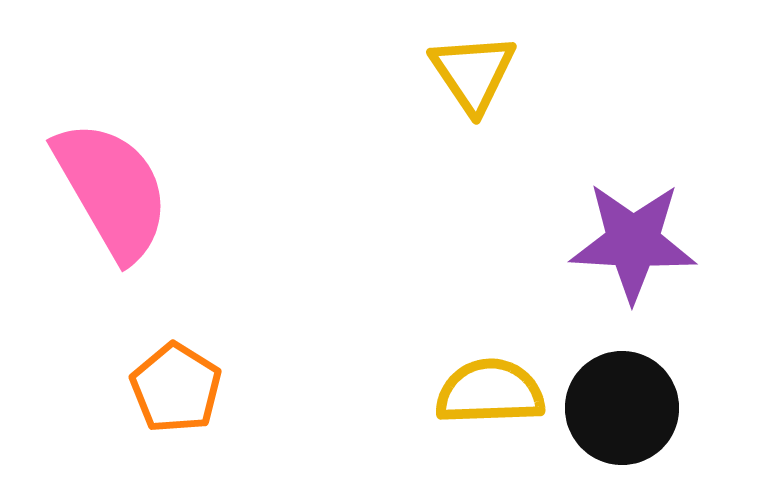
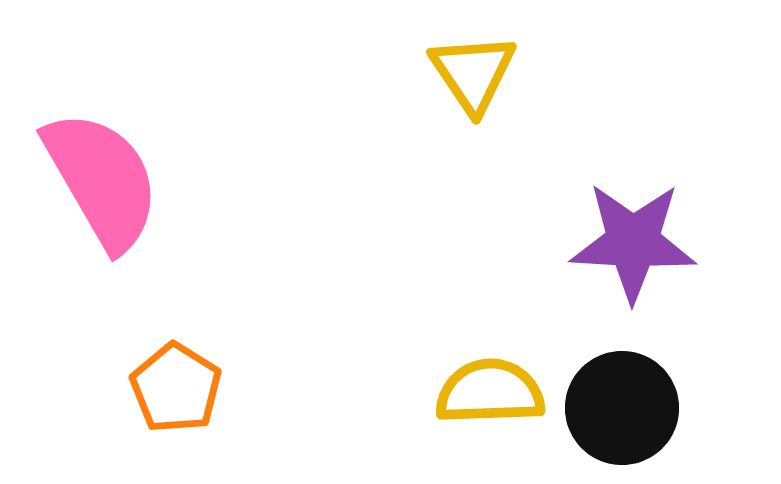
pink semicircle: moved 10 px left, 10 px up
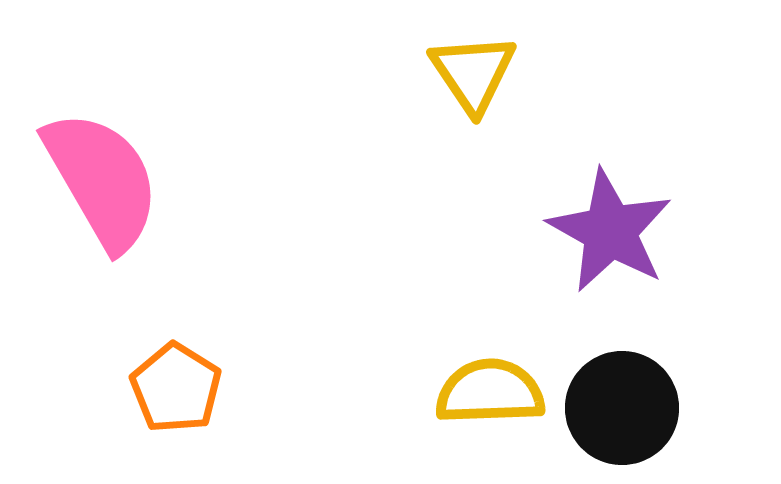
purple star: moved 23 px left, 11 px up; rotated 26 degrees clockwise
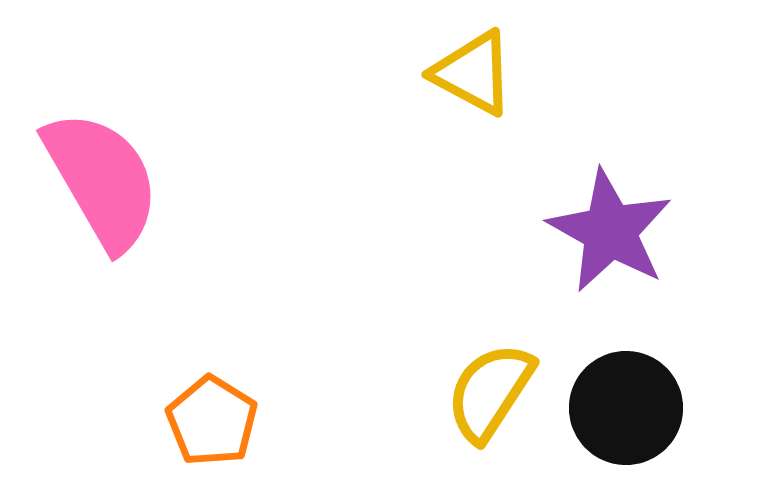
yellow triangle: rotated 28 degrees counterclockwise
orange pentagon: moved 36 px right, 33 px down
yellow semicircle: rotated 55 degrees counterclockwise
black circle: moved 4 px right
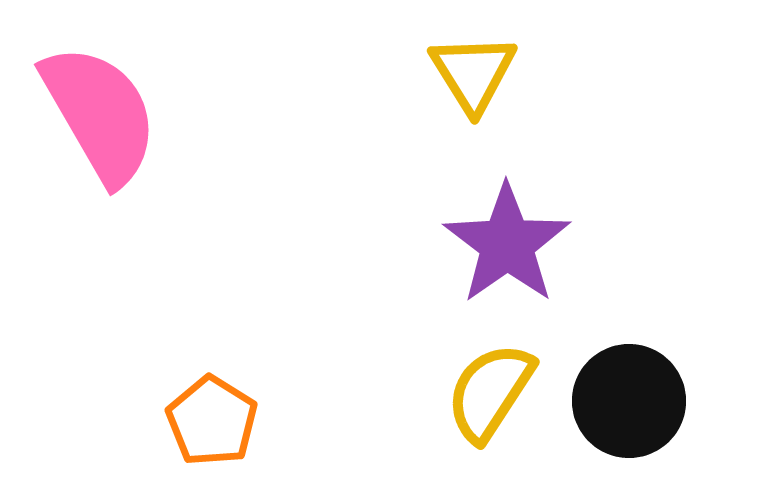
yellow triangle: rotated 30 degrees clockwise
pink semicircle: moved 2 px left, 66 px up
purple star: moved 103 px left, 13 px down; rotated 8 degrees clockwise
black circle: moved 3 px right, 7 px up
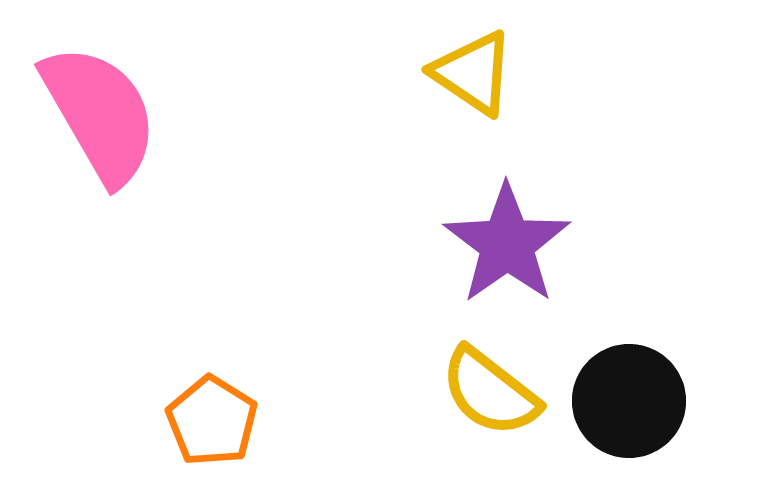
yellow triangle: rotated 24 degrees counterclockwise
yellow semicircle: rotated 85 degrees counterclockwise
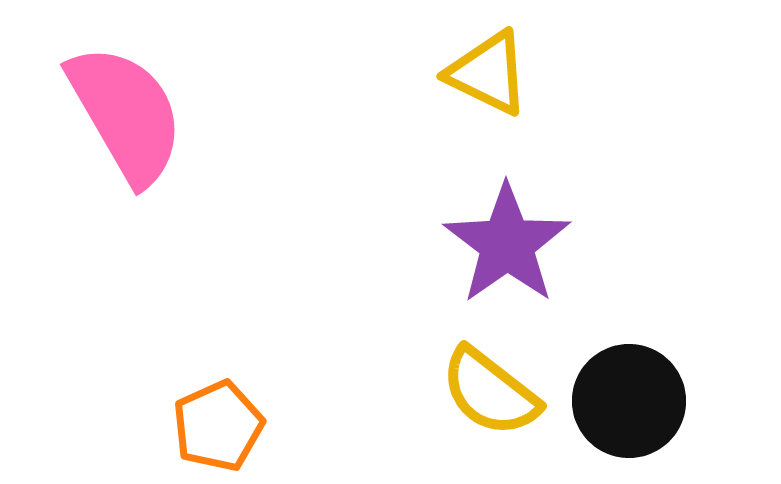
yellow triangle: moved 15 px right; rotated 8 degrees counterclockwise
pink semicircle: moved 26 px right
orange pentagon: moved 6 px right, 5 px down; rotated 16 degrees clockwise
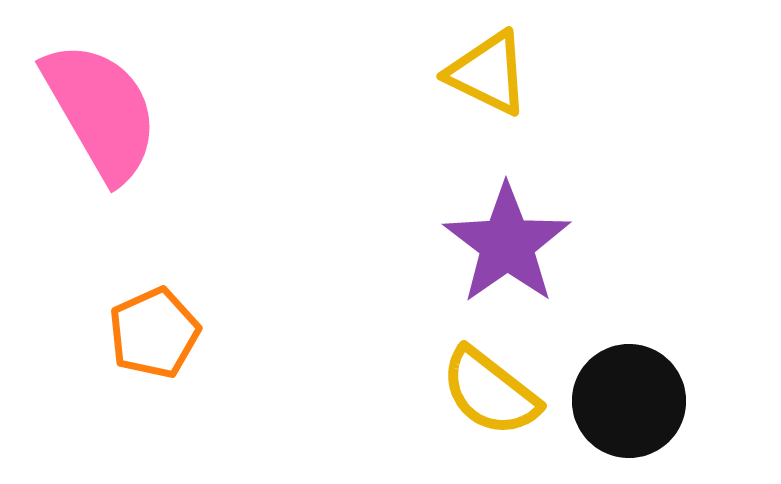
pink semicircle: moved 25 px left, 3 px up
orange pentagon: moved 64 px left, 93 px up
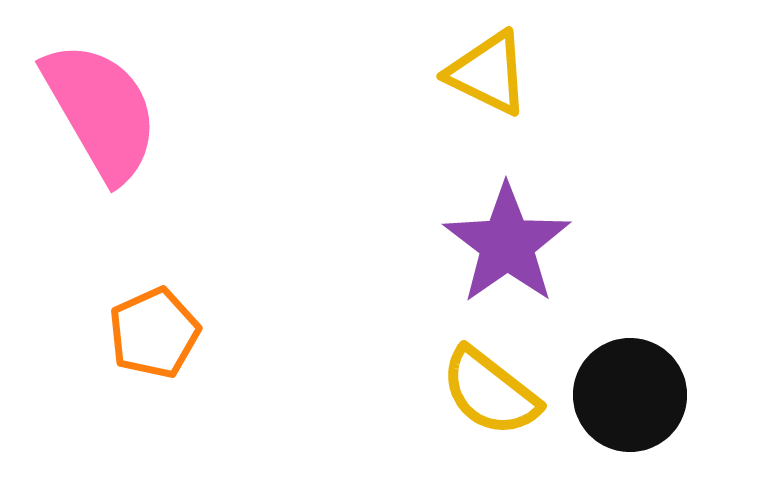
black circle: moved 1 px right, 6 px up
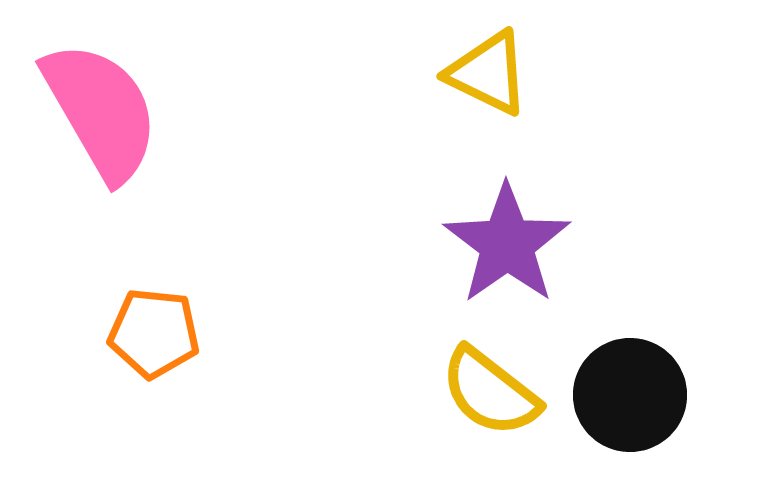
orange pentagon: rotated 30 degrees clockwise
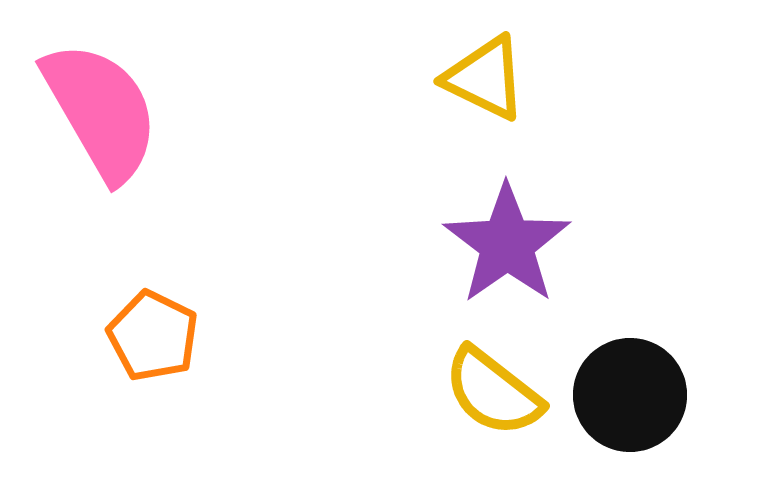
yellow triangle: moved 3 px left, 5 px down
orange pentagon: moved 1 px left, 3 px down; rotated 20 degrees clockwise
yellow semicircle: moved 3 px right
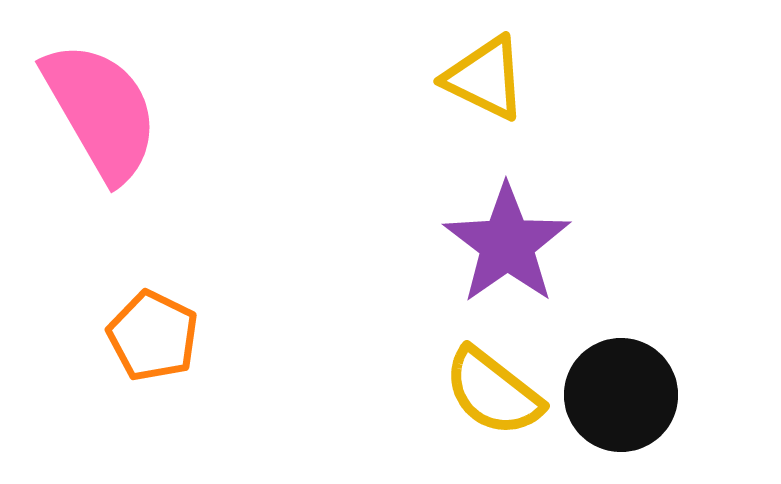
black circle: moved 9 px left
